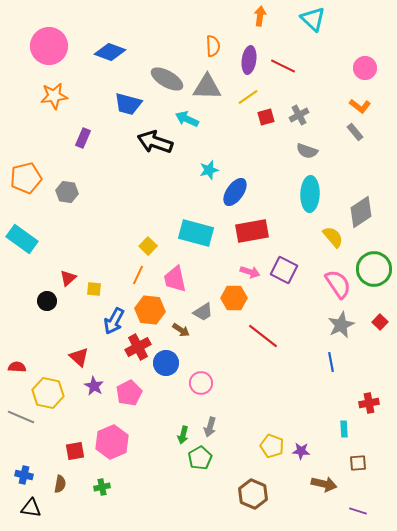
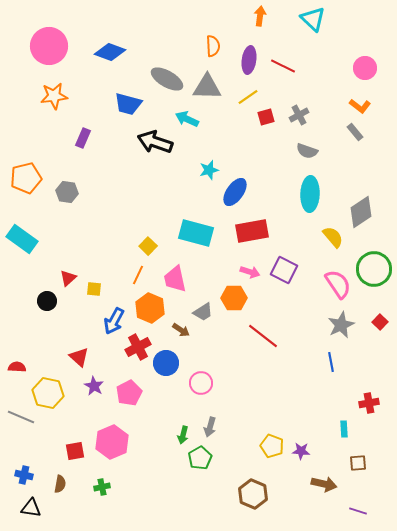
orange hexagon at (150, 310): moved 2 px up; rotated 16 degrees clockwise
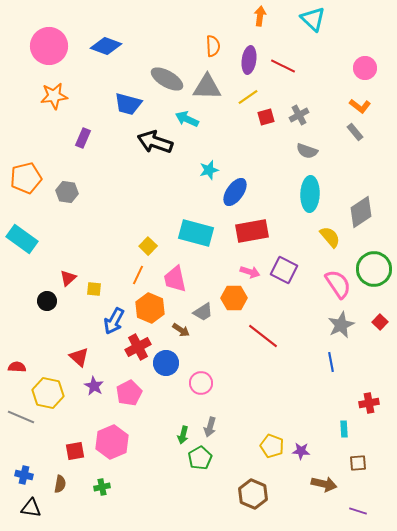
blue diamond at (110, 52): moved 4 px left, 6 px up
yellow semicircle at (333, 237): moved 3 px left
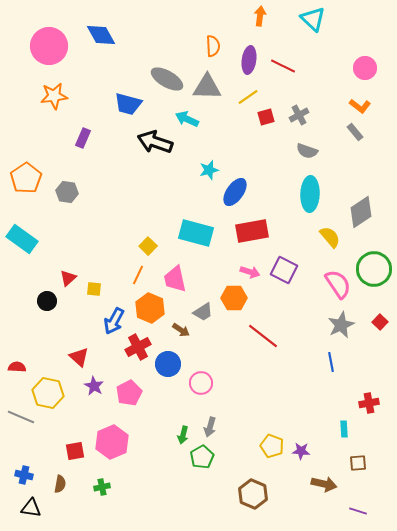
blue diamond at (106, 46): moved 5 px left, 11 px up; rotated 40 degrees clockwise
orange pentagon at (26, 178): rotated 20 degrees counterclockwise
blue circle at (166, 363): moved 2 px right, 1 px down
green pentagon at (200, 458): moved 2 px right, 1 px up
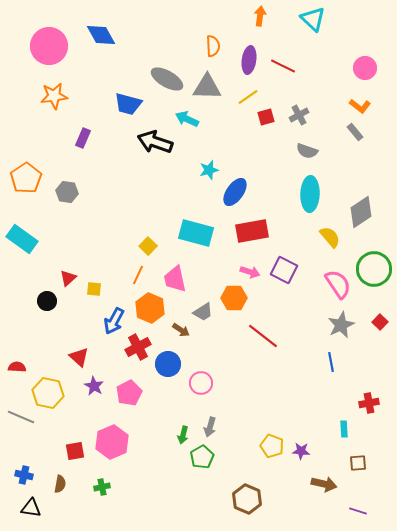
brown hexagon at (253, 494): moved 6 px left, 5 px down
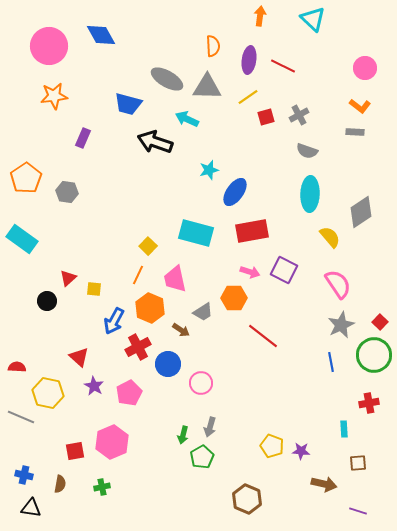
gray rectangle at (355, 132): rotated 48 degrees counterclockwise
green circle at (374, 269): moved 86 px down
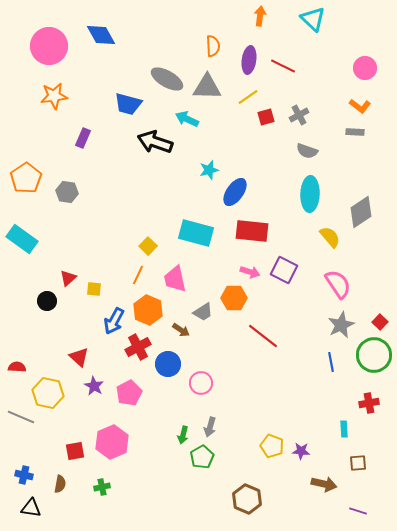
red rectangle at (252, 231): rotated 16 degrees clockwise
orange hexagon at (150, 308): moved 2 px left, 2 px down
